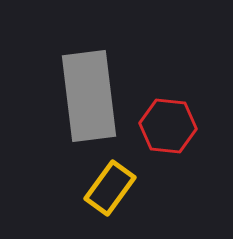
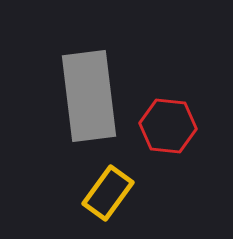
yellow rectangle: moved 2 px left, 5 px down
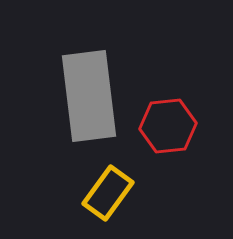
red hexagon: rotated 12 degrees counterclockwise
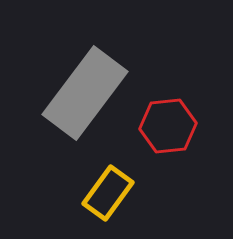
gray rectangle: moved 4 px left, 3 px up; rotated 44 degrees clockwise
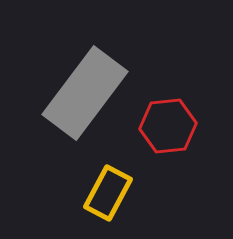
yellow rectangle: rotated 8 degrees counterclockwise
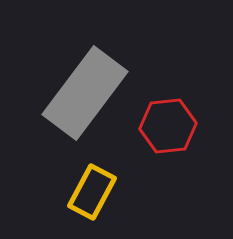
yellow rectangle: moved 16 px left, 1 px up
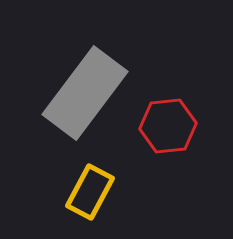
yellow rectangle: moved 2 px left
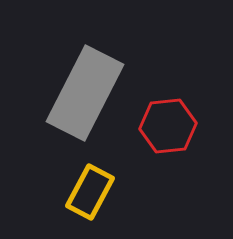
gray rectangle: rotated 10 degrees counterclockwise
